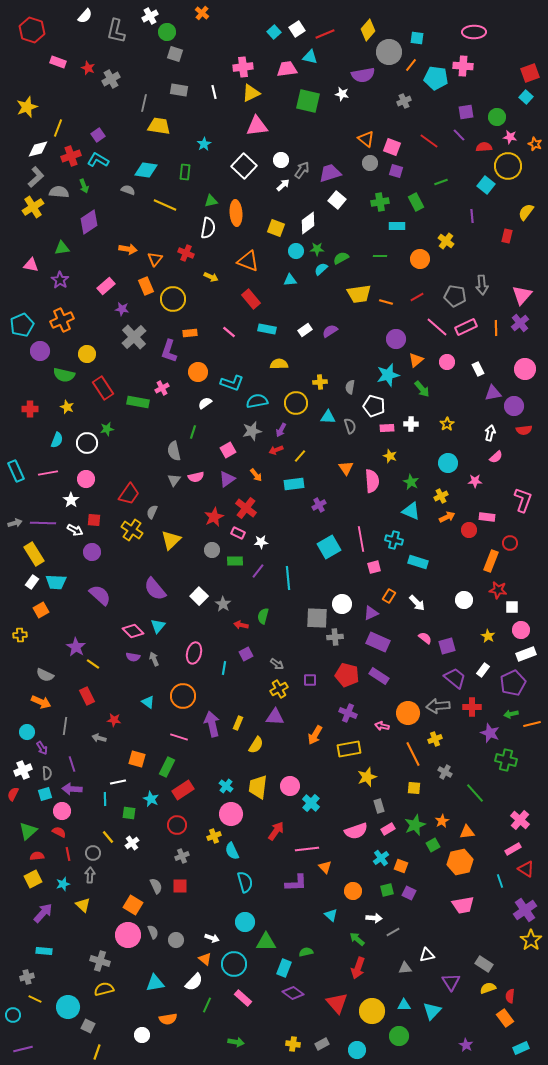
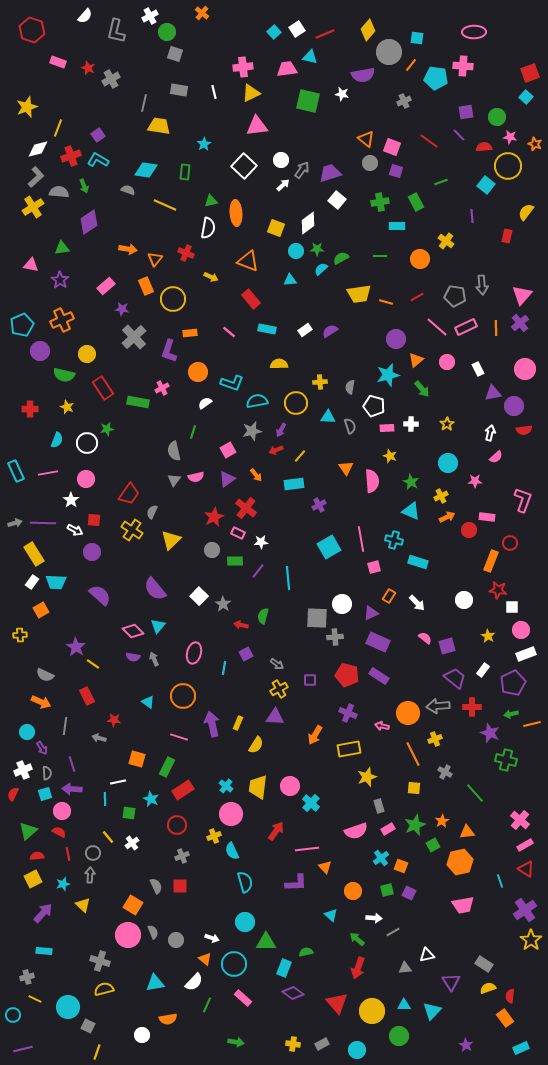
pink rectangle at (513, 849): moved 12 px right, 4 px up
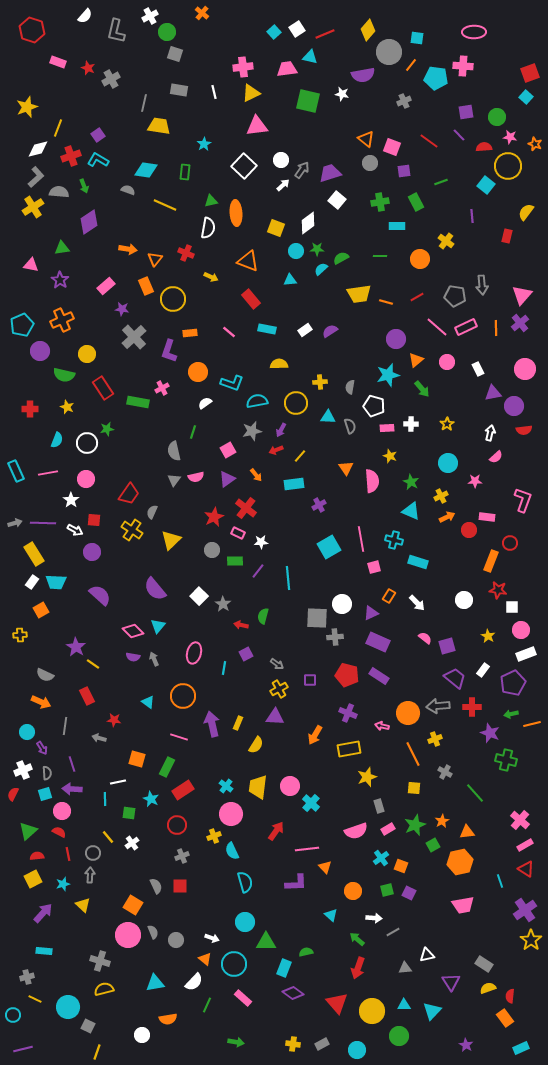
purple square at (396, 171): moved 8 px right; rotated 24 degrees counterclockwise
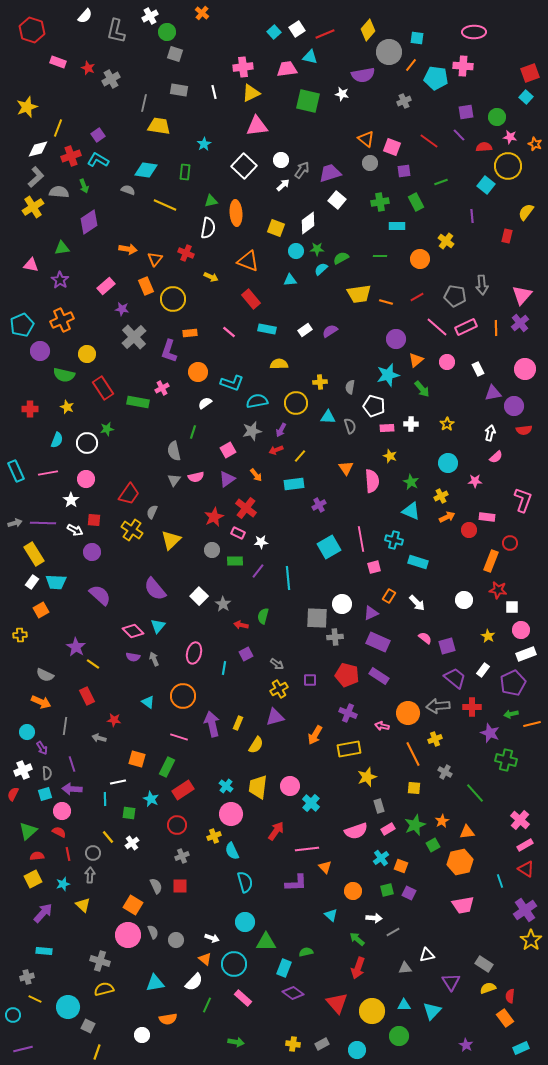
purple triangle at (275, 717): rotated 18 degrees counterclockwise
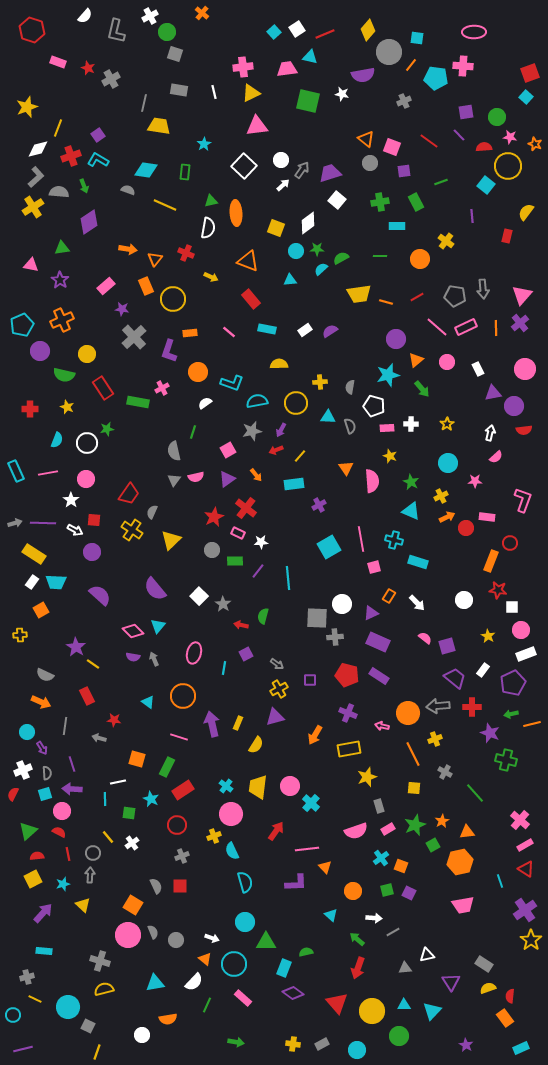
gray arrow at (482, 285): moved 1 px right, 4 px down
red circle at (469, 530): moved 3 px left, 2 px up
yellow rectangle at (34, 554): rotated 25 degrees counterclockwise
